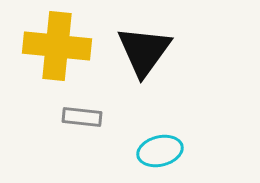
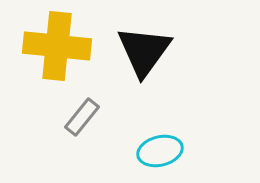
gray rectangle: rotated 57 degrees counterclockwise
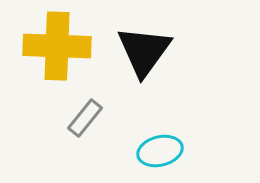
yellow cross: rotated 4 degrees counterclockwise
gray rectangle: moved 3 px right, 1 px down
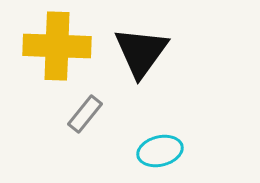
black triangle: moved 3 px left, 1 px down
gray rectangle: moved 4 px up
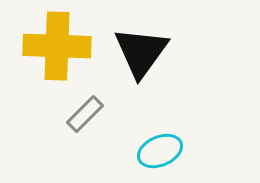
gray rectangle: rotated 6 degrees clockwise
cyan ellipse: rotated 9 degrees counterclockwise
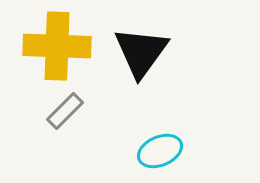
gray rectangle: moved 20 px left, 3 px up
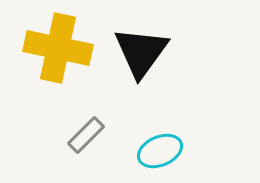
yellow cross: moved 1 px right, 2 px down; rotated 10 degrees clockwise
gray rectangle: moved 21 px right, 24 px down
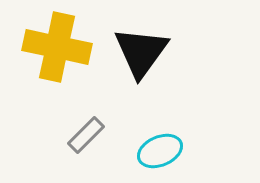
yellow cross: moved 1 px left, 1 px up
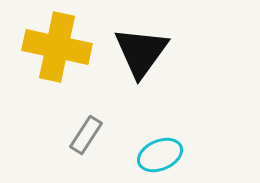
gray rectangle: rotated 12 degrees counterclockwise
cyan ellipse: moved 4 px down
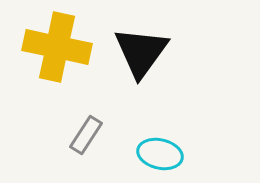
cyan ellipse: moved 1 px up; rotated 36 degrees clockwise
